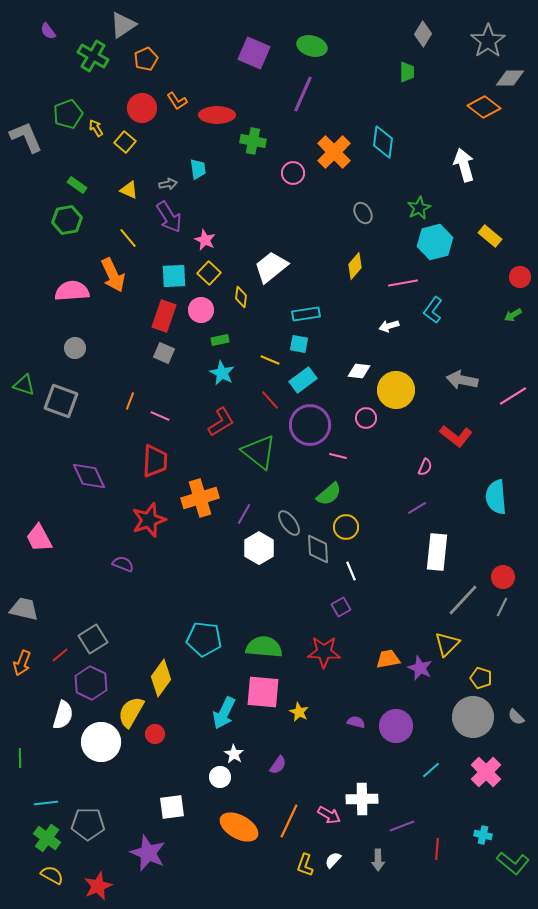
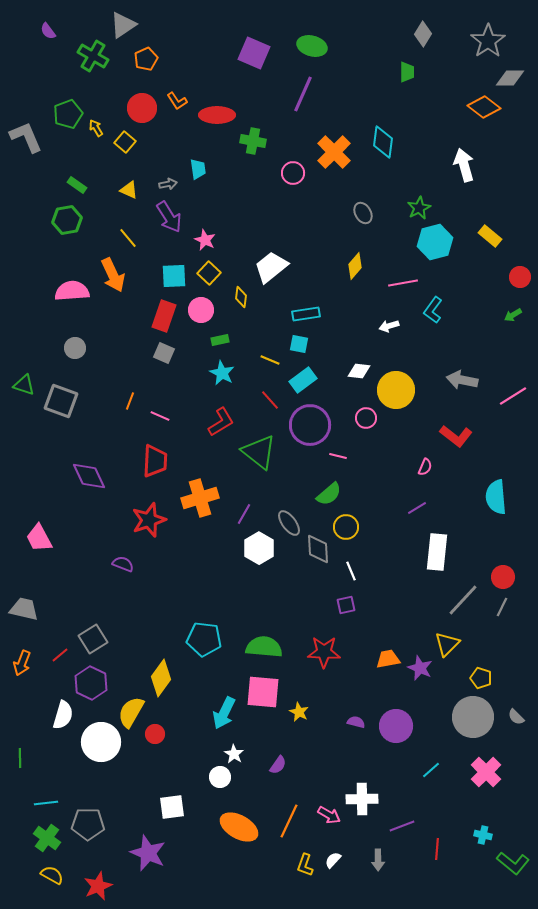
purple square at (341, 607): moved 5 px right, 2 px up; rotated 18 degrees clockwise
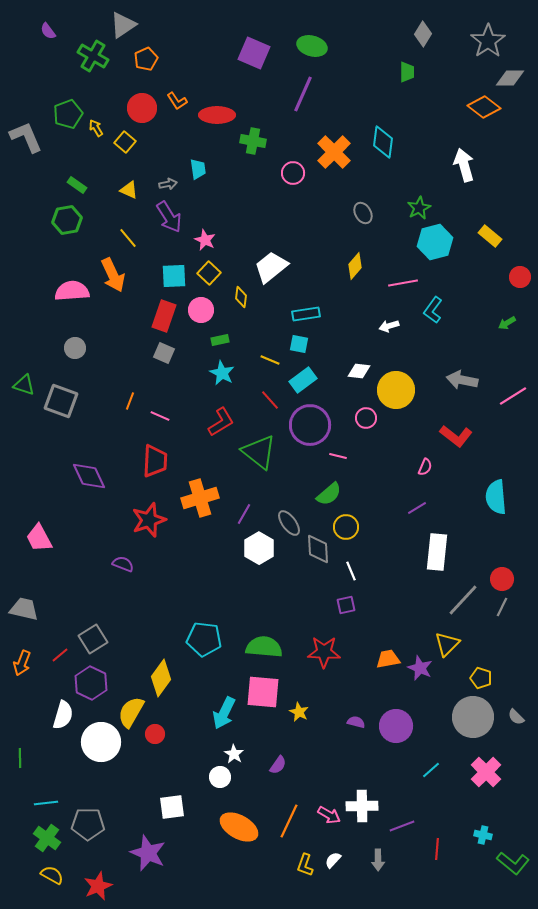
green arrow at (513, 315): moved 6 px left, 8 px down
red circle at (503, 577): moved 1 px left, 2 px down
white cross at (362, 799): moved 7 px down
